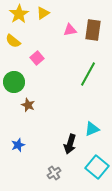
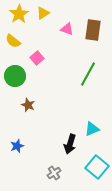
pink triangle: moved 3 px left, 1 px up; rotated 32 degrees clockwise
green circle: moved 1 px right, 6 px up
blue star: moved 1 px left, 1 px down
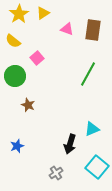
gray cross: moved 2 px right
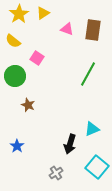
pink square: rotated 16 degrees counterclockwise
blue star: rotated 16 degrees counterclockwise
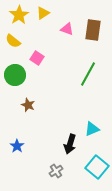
yellow star: moved 1 px down
green circle: moved 1 px up
gray cross: moved 2 px up
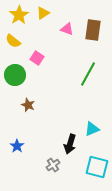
cyan square: rotated 25 degrees counterclockwise
gray cross: moved 3 px left, 6 px up
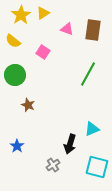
yellow star: moved 2 px right
pink square: moved 6 px right, 6 px up
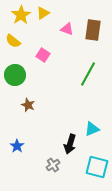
pink square: moved 3 px down
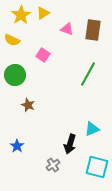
yellow semicircle: moved 1 px left, 1 px up; rotated 14 degrees counterclockwise
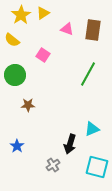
yellow semicircle: rotated 14 degrees clockwise
brown star: rotated 24 degrees counterclockwise
